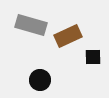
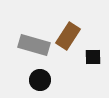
gray rectangle: moved 3 px right, 20 px down
brown rectangle: rotated 32 degrees counterclockwise
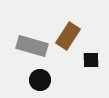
gray rectangle: moved 2 px left, 1 px down
black square: moved 2 px left, 3 px down
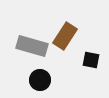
brown rectangle: moved 3 px left
black square: rotated 12 degrees clockwise
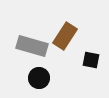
black circle: moved 1 px left, 2 px up
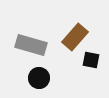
brown rectangle: moved 10 px right, 1 px down; rotated 8 degrees clockwise
gray rectangle: moved 1 px left, 1 px up
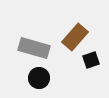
gray rectangle: moved 3 px right, 3 px down
black square: rotated 30 degrees counterclockwise
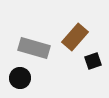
black square: moved 2 px right, 1 px down
black circle: moved 19 px left
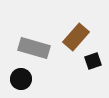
brown rectangle: moved 1 px right
black circle: moved 1 px right, 1 px down
